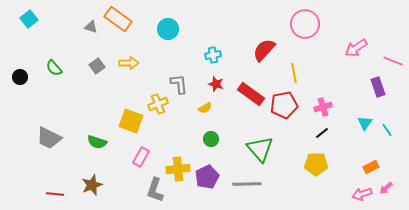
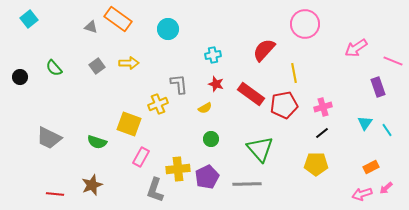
yellow square at (131, 121): moved 2 px left, 3 px down
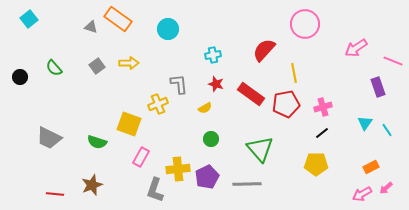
red pentagon at (284, 105): moved 2 px right, 1 px up
pink arrow at (362, 194): rotated 12 degrees counterclockwise
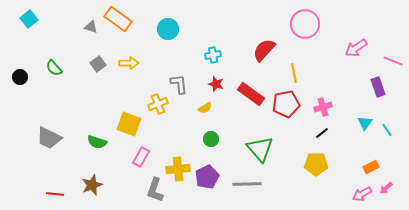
gray square at (97, 66): moved 1 px right, 2 px up
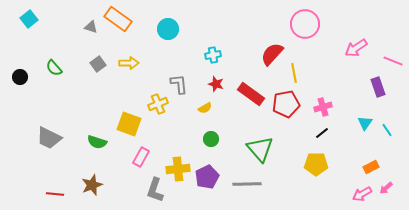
red semicircle at (264, 50): moved 8 px right, 4 px down
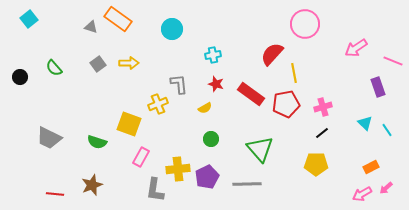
cyan circle at (168, 29): moved 4 px right
cyan triangle at (365, 123): rotated 21 degrees counterclockwise
gray L-shape at (155, 190): rotated 10 degrees counterclockwise
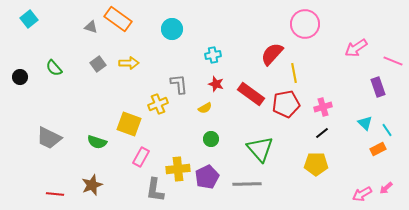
orange rectangle at (371, 167): moved 7 px right, 18 px up
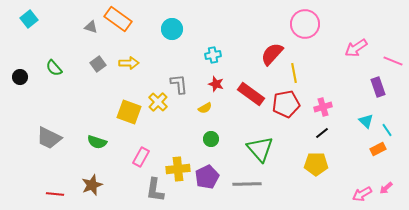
yellow cross at (158, 104): moved 2 px up; rotated 24 degrees counterclockwise
cyan triangle at (365, 123): moved 1 px right, 2 px up
yellow square at (129, 124): moved 12 px up
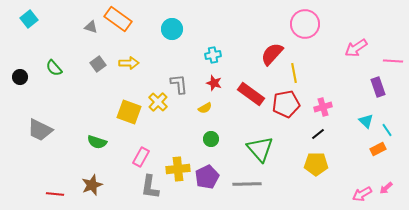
pink line at (393, 61): rotated 18 degrees counterclockwise
red star at (216, 84): moved 2 px left, 1 px up
black line at (322, 133): moved 4 px left, 1 px down
gray trapezoid at (49, 138): moved 9 px left, 8 px up
gray L-shape at (155, 190): moved 5 px left, 3 px up
